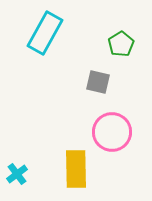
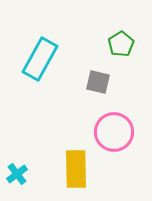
cyan rectangle: moved 5 px left, 26 px down
pink circle: moved 2 px right
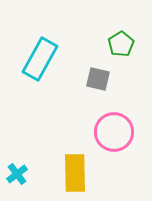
gray square: moved 3 px up
yellow rectangle: moved 1 px left, 4 px down
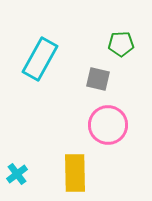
green pentagon: rotated 30 degrees clockwise
pink circle: moved 6 px left, 7 px up
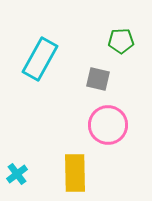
green pentagon: moved 3 px up
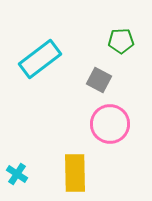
cyan rectangle: rotated 24 degrees clockwise
gray square: moved 1 px right, 1 px down; rotated 15 degrees clockwise
pink circle: moved 2 px right, 1 px up
cyan cross: rotated 20 degrees counterclockwise
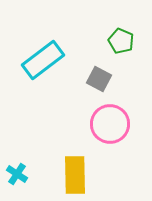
green pentagon: rotated 25 degrees clockwise
cyan rectangle: moved 3 px right, 1 px down
gray square: moved 1 px up
yellow rectangle: moved 2 px down
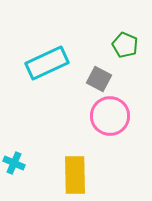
green pentagon: moved 4 px right, 4 px down
cyan rectangle: moved 4 px right, 3 px down; rotated 12 degrees clockwise
pink circle: moved 8 px up
cyan cross: moved 3 px left, 11 px up; rotated 10 degrees counterclockwise
